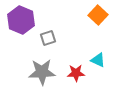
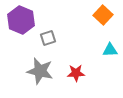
orange square: moved 5 px right
cyan triangle: moved 12 px right, 10 px up; rotated 28 degrees counterclockwise
gray star: moved 2 px left, 1 px up; rotated 16 degrees clockwise
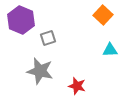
red star: moved 1 px right, 13 px down; rotated 18 degrees clockwise
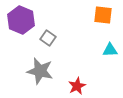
orange square: rotated 36 degrees counterclockwise
gray square: rotated 35 degrees counterclockwise
red star: rotated 30 degrees clockwise
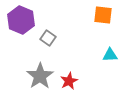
cyan triangle: moved 5 px down
gray star: moved 5 px down; rotated 24 degrees clockwise
red star: moved 8 px left, 5 px up
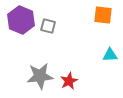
gray square: moved 12 px up; rotated 21 degrees counterclockwise
gray star: rotated 28 degrees clockwise
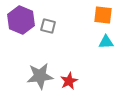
cyan triangle: moved 4 px left, 13 px up
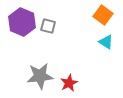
orange square: rotated 30 degrees clockwise
purple hexagon: moved 1 px right, 2 px down
cyan triangle: rotated 35 degrees clockwise
red star: moved 2 px down
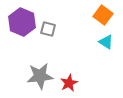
gray square: moved 3 px down
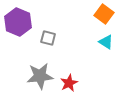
orange square: moved 1 px right, 1 px up
purple hexagon: moved 4 px left
gray square: moved 9 px down
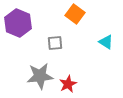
orange square: moved 29 px left
purple hexagon: moved 1 px down
gray square: moved 7 px right, 5 px down; rotated 21 degrees counterclockwise
red star: moved 1 px left, 1 px down
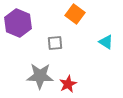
gray star: rotated 8 degrees clockwise
